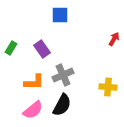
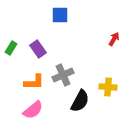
purple rectangle: moved 4 px left
black semicircle: moved 18 px right, 4 px up
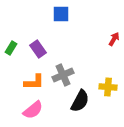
blue square: moved 1 px right, 1 px up
